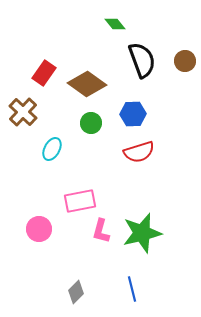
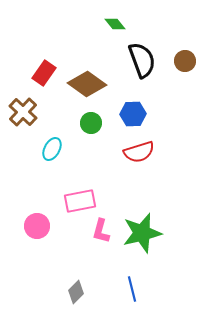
pink circle: moved 2 px left, 3 px up
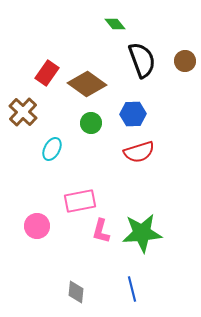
red rectangle: moved 3 px right
green star: rotated 9 degrees clockwise
gray diamond: rotated 40 degrees counterclockwise
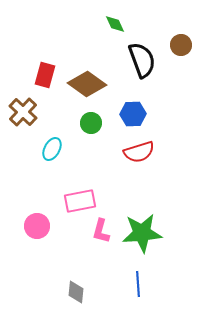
green diamond: rotated 15 degrees clockwise
brown circle: moved 4 px left, 16 px up
red rectangle: moved 2 px left, 2 px down; rotated 20 degrees counterclockwise
blue line: moved 6 px right, 5 px up; rotated 10 degrees clockwise
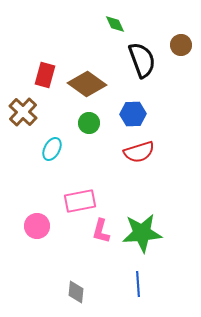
green circle: moved 2 px left
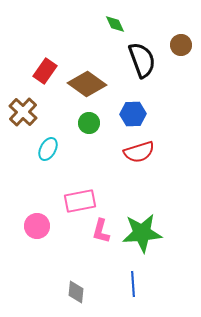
red rectangle: moved 4 px up; rotated 20 degrees clockwise
cyan ellipse: moved 4 px left
blue line: moved 5 px left
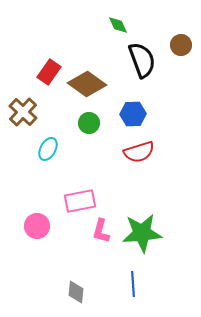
green diamond: moved 3 px right, 1 px down
red rectangle: moved 4 px right, 1 px down
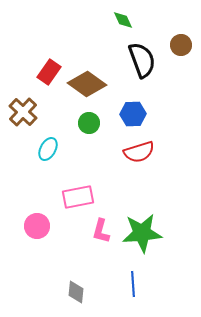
green diamond: moved 5 px right, 5 px up
pink rectangle: moved 2 px left, 4 px up
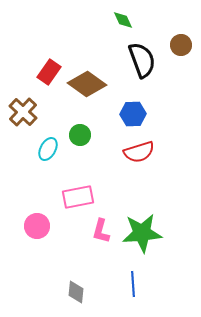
green circle: moved 9 px left, 12 px down
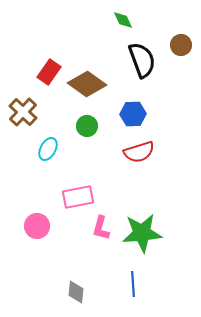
green circle: moved 7 px right, 9 px up
pink L-shape: moved 3 px up
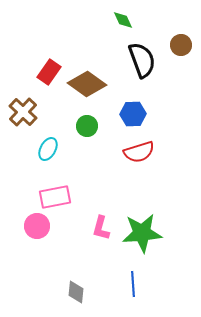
pink rectangle: moved 23 px left
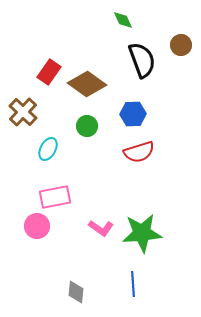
pink L-shape: rotated 70 degrees counterclockwise
